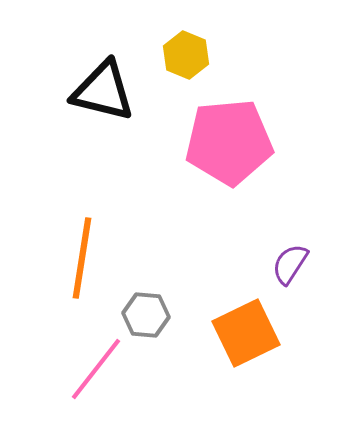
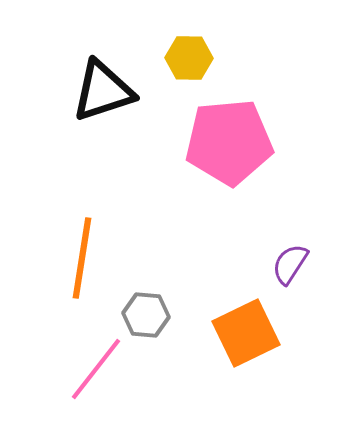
yellow hexagon: moved 3 px right, 3 px down; rotated 21 degrees counterclockwise
black triangle: rotated 32 degrees counterclockwise
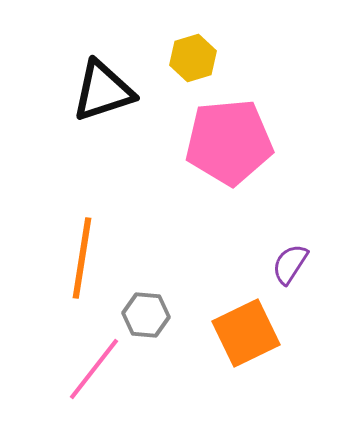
yellow hexagon: moved 4 px right; rotated 18 degrees counterclockwise
pink line: moved 2 px left
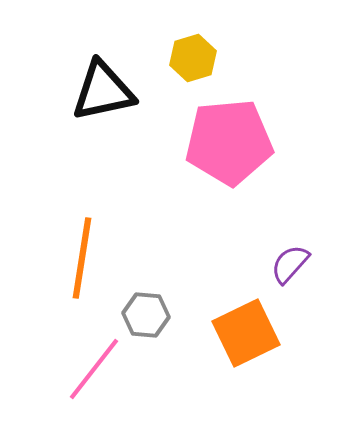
black triangle: rotated 6 degrees clockwise
purple semicircle: rotated 9 degrees clockwise
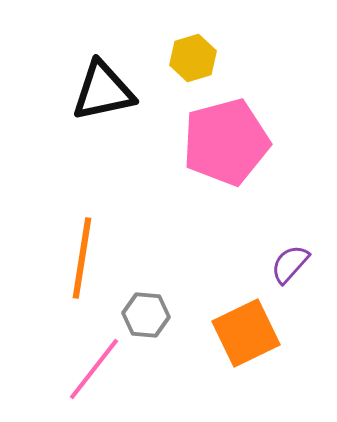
pink pentagon: moved 3 px left; rotated 10 degrees counterclockwise
